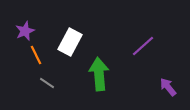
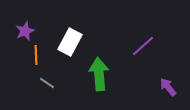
orange line: rotated 24 degrees clockwise
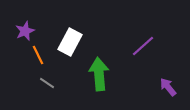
orange line: moved 2 px right; rotated 24 degrees counterclockwise
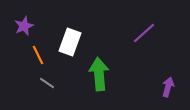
purple star: moved 1 px left, 5 px up
white rectangle: rotated 8 degrees counterclockwise
purple line: moved 1 px right, 13 px up
purple arrow: rotated 54 degrees clockwise
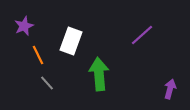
purple line: moved 2 px left, 2 px down
white rectangle: moved 1 px right, 1 px up
gray line: rotated 14 degrees clockwise
purple arrow: moved 2 px right, 2 px down
